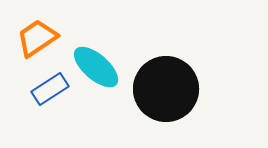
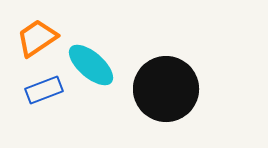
cyan ellipse: moved 5 px left, 2 px up
blue rectangle: moved 6 px left, 1 px down; rotated 12 degrees clockwise
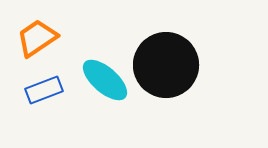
cyan ellipse: moved 14 px right, 15 px down
black circle: moved 24 px up
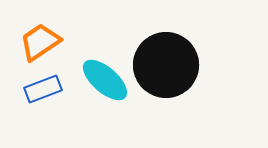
orange trapezoid: moved 3 px right, 4 px down
blue rectangle: moved 1 px left, 1 px up
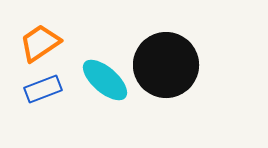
orange trapezoid: moved 1 px down
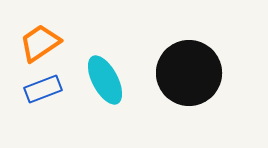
black circle: moved 23 px right, 8 px down
cyan ellipse: rotated 21 degrees clockwise
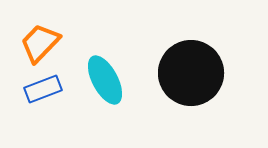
orange trapezoid: rotated 12 degrees counterclockwise
black circle: moved 2 px right
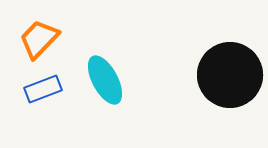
orange trapezoid: moved 1 px left, 4 px up
black circle: moved 39 px right, 2 px down
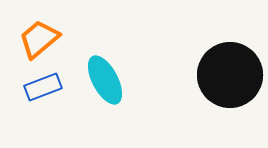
orange trapezoid: rotated 6 degrees clockwise
blue rectangle: moved 2 px up
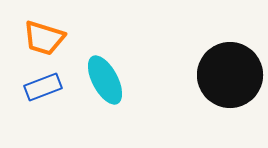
orange trapezoid: moved 5 px right, 1 px up; rotated 123 degrees counterclockwise
